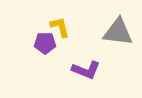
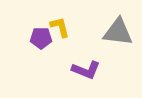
purple pentagon: moved 4 px left, 5 px up
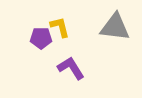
gray triangle: moved 3 px left, 5 px up
purple L-shape: moved 15 px left, 2 px up; rotated 144 degrees counterclockwise
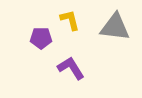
yellow L-shape: moved 10 px right, 7 px up
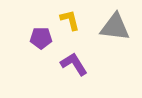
purple L-shape: moved 3 px right, 4 px up
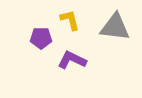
purple L-shape: moved 2 px left, 4 px up; rotated 32 degrees counterclockwise
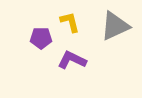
yellow L-shape: moved 2 px down
gray triangle: moved 1 px up; rotated 32 degrees counterclockwise
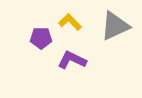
yellow L-shape: rotated 30 degrees counterclockwise
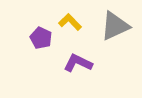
purple pentagon: rotated 25 degrees clockwise
purple L-shape: moved 6 px right, 3 px down
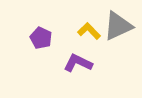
yellow L-shape: moved 19 px right, 9 px down
gray triangle: moved 3 px right
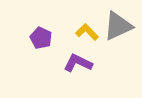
yellow L-shape: moved 2 px left, 1 px down
